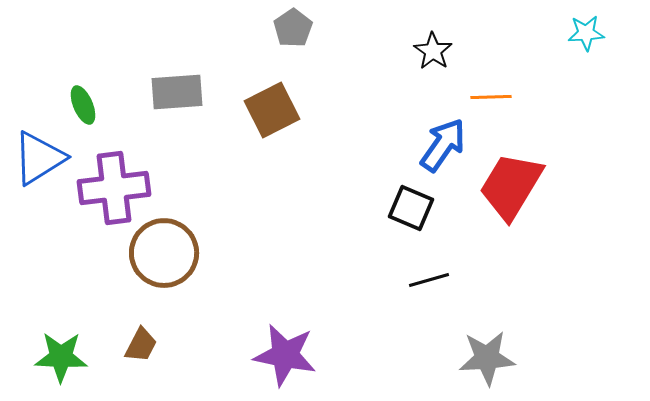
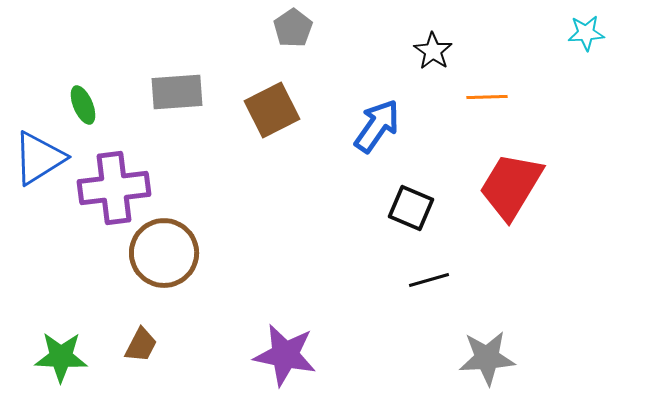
orange line: moved 4 px left
blue arrow: moved 66 px left, 19 px up
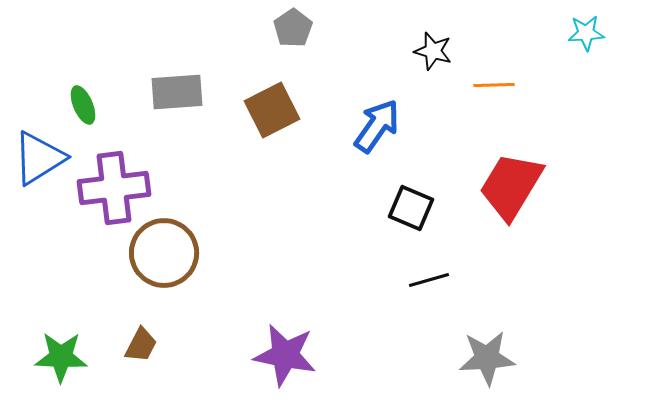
black star: rotated 18 degrees counterclockwise
orange line: moved 7 px right, 12 px up
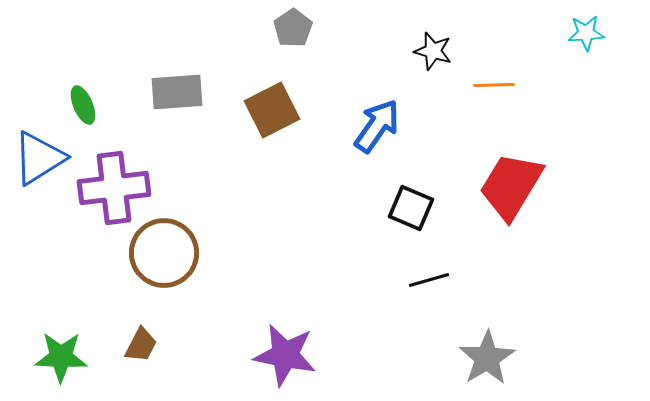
gray star: rotated 28 degrees counterclockwise
